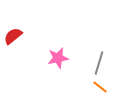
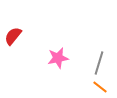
red semicircle: rotated 12 degrees counterclockwise
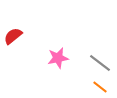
red semicircle: rotated 12 degrees clockwise
gray line: moved 1 px right; rotated 70 degrees counterclockwise
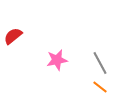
pink star: moved 1 px left, 2 px down
gray line: rotated 25 degrees clockwise
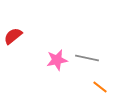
gray line: moved 13 px left, 5 px up; rotated 50 degrees counterclockwise
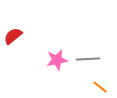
gray line: moved 1 px right, 1 px down; rotated 15 degrees counterclockwise
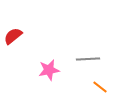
pink star: moved 8 px left, 10 px down
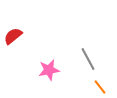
gray line: rotated 65 degrees clockwise
orange line: rotated 14 degrees clockwise
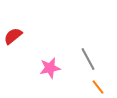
pink star: moved 1 px right, 2 px up
orange line: moved 2 px left
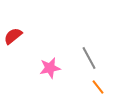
gray line: moved 1 px right, 1 px up
